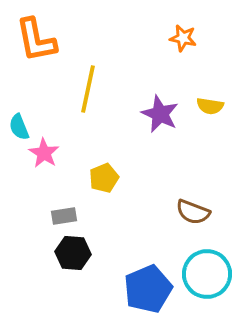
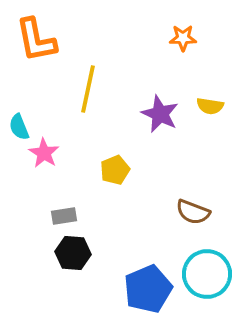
orange star: rotated 12 degrees counterclockwise
yellow pentagon: moved 11 px right, 8 px up
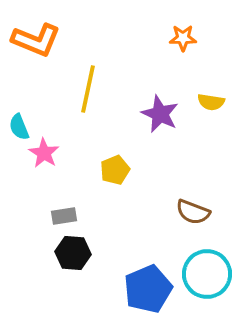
orange L-shape: rotated 57 degrees counterclockwise
yellow semicircle: moved 1 px right, 4 px up
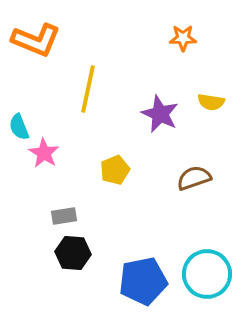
brown semicircle: moved 1 px right, 34 px up; rotated 140 degrees clockwise
blue pentagon: moved 5 px left, 8 px up; rotated 12 degrees clockwise
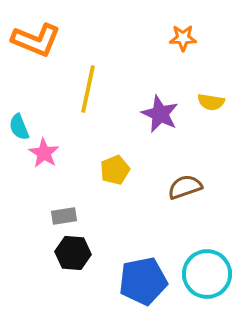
brown semicircle: moved 9 px left, 9 px down
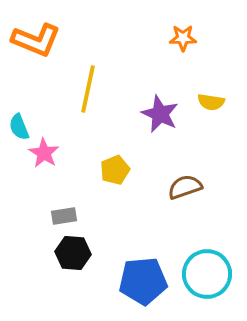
blue pentagon: rotated 6 degrees clockwise
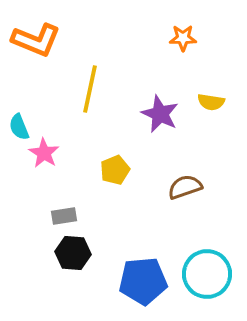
yellow line: moved 2 px right
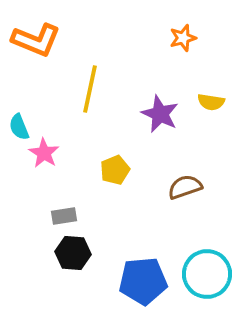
orange star: rotated 16 degrees counterclockwise
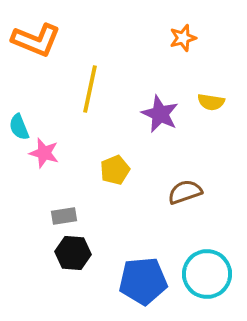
pink star: rotated 16 degrees counterclockwise
brown semicircle: moved 5 px down
